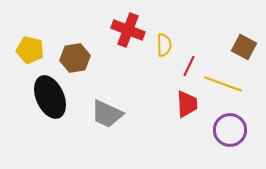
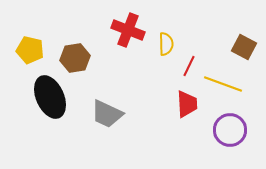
yellow semicircle: moved 2 px right, 1 px up
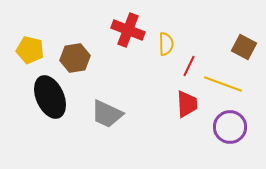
purple circle: moved 3 px up
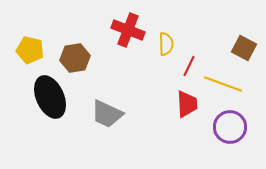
brown square: moved 1 px down
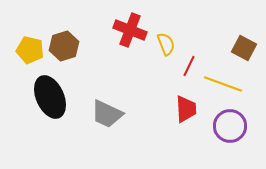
red cross: moved 2 px right
yellow semicircle: rotated 20 degrees counterclockwise
brown hexagon: moved 11 px left, 12 px up; rotated 8 degrees counterclockwise
red trapezoid: moved 1 px left, 5 px down
purple circle: moved 1 px up
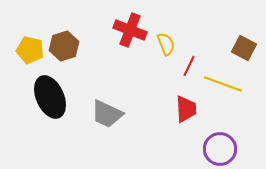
purple circle: moved 10 px left, 23 px down
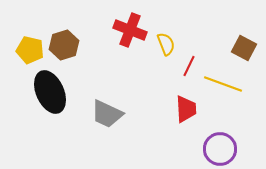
brown hexagon: moved 1 px up
black ellipse: moved 5 px up
